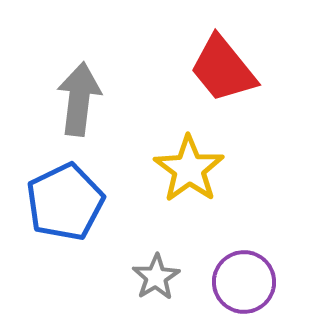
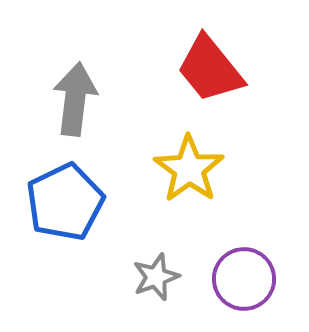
red trapezoid: moved 13 px left
gray arrow: moved 4 px left
gray star: rotated 12 degrees clockwise
purple circle: moved 3 px up
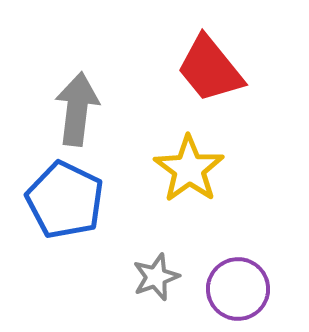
gray arrow: moved 2 px right, 10 px down
blue pentagon: moved 2 px up; rotated 20 degrees counterclockwise
purple circle: moved 6 px left, 10 px down
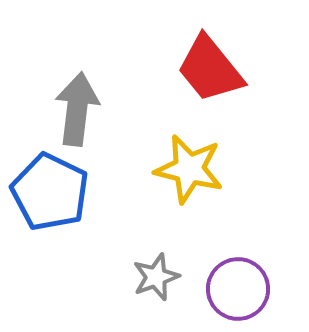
yellow star: rotated 22 degrees counterclockwise
blue pentagon: moved 15 px left, 8 px up
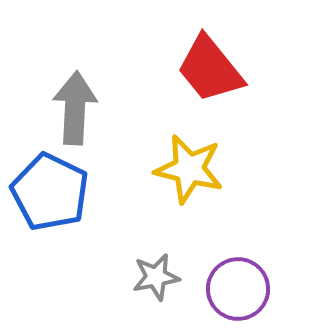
gray arrow: moved 2 px left, 1 px up; rotated 4 degrees counterclockwise
gray star: rotated 9 degrees clockwise
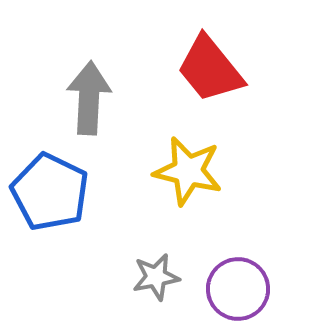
gray arrow: moved 14 px right, 10 px up
yellow star: moved 1 px left, 2 px down
